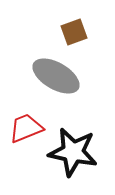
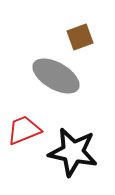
brown square: moved 6 px right, 5 px down
red trapezoid: moved 2 px left, 2 px down
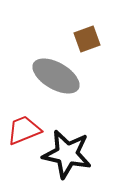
brown square: moved 7 px right, 2 px down
black star: moved 6 px left, 2 px down
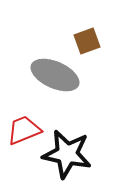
brown square: moved 2 px down
gray ellipse: moved 1 px left, 1 px up; rotated 6 degrees counterclockwise
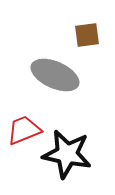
brown square: moved 6 px up; rotated 12 degrees clockwise
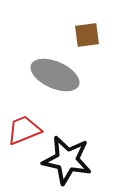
black star: moved 6 px down
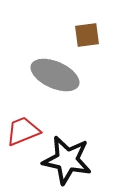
red trapezoid: moved 1 px left, 1 px down
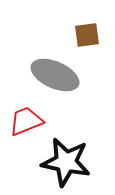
red trapezoid: moved 3 px right, 10 px up
black star: moved 1 px left, 2 px down
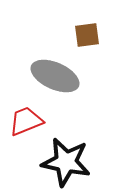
gray ellipse: moved 1 px down
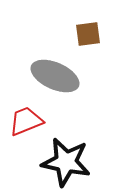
brown square: moved 1 px right, 1 px up
